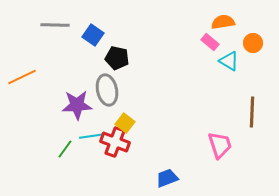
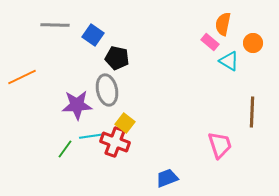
orange semicircle: moved 2 px down; rotated 70 degrees counterclockwise
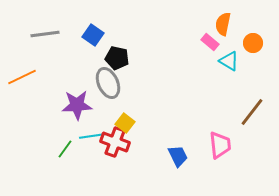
gray line: moved 10 px left, 9 px down; rotated 8 degrees counterclockwise
gray ellipse: moved 1 px right, 7 px up; rotated 12 degrees counterclockwise
brown line: rotated 36 degrees clockwise
pink trapezoid: rotated 12 degrees clockwise
blue trapezoid: moved 11 px right, 22 px up; rotated 85 degrees clockwise
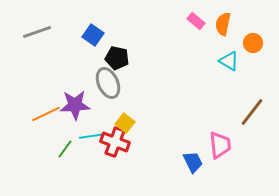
gray line: moved 8 px left, 2 px up; rotated 12 degrees counterclockwise
pink rectangle: moved 14 px left, 21 px up
orange line: moved 24 px right, 37 px down
purple star: moved 2 px left
blue trapezoid: moved 15 px right, 6 px down
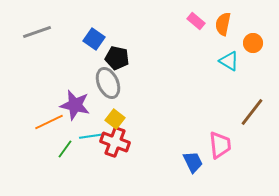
blue square: moved 1 px right, 4 px down
purple star: rotated 16 degrees clockwise
orange line: moved 3 px right, 8 px down
yellow square: moved 10 px left, 4 px up
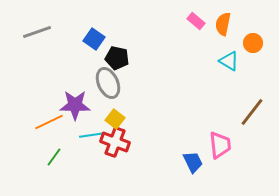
purple star: rotated 12 degrees counterclockwise
cyan line: moved 1 px up
green line: moved 11 px left, 8 px down
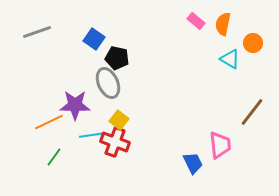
cyan triangle: moved 1 px right, 2 px up
yellow square: moved 4 px right, 1 px down
blue trapezoid: moved 1 px down
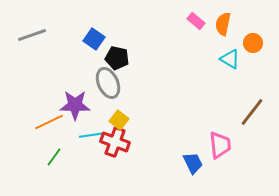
gray line: moved 5 px left, 3 px down
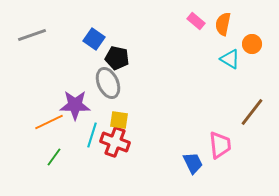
orange circle: moved 1 px left, 1 px down
yellow square: rotated 30 degrees counterclockwise
cyan line: rotated 65 degrees counterclockwise
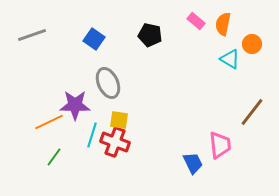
black pentagon: moved 33 px right, 23 px up
